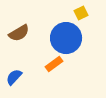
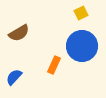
blue circle: moved 16 px right, 8 px down
orange rectangle: moved 1 px down; rotated 30 degrees counterclockwise
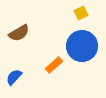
orange rectangle: rotated 24 degrees clockwise
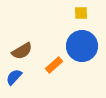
yellow square: rotated 24 degrees clockwise
brown semicircle: moved 3 px right, 18 px down
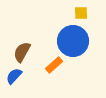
blue circle: moved 9 px left, 5 px up
brown semicircle: moved 1 px down; rotated 150 degrees clockwise
blue semicircle: moved 1 px up
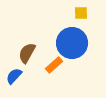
blue circle: moved 1 px left, 2 px down
brown semicircle: moved 5 px right, 1 px down
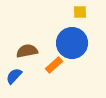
yellow square: moved 1 px left, 1 px up
brown semicircle: moved 2 px up; rotated 50 degrees clockwise
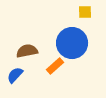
yellow square: moved 5 px right
orange rectangle: moved 1 px right, 1 px down
blue semicircle: moved 1 px right, 1 px up
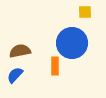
brown semicircle: moved 7 px left
orange rectangle: rotated 48 degrees counterclockwise
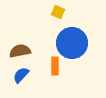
yellow square: moved 27 px left; rotated 24 degrees clockwise
blue semicircle: moved 6 px right
